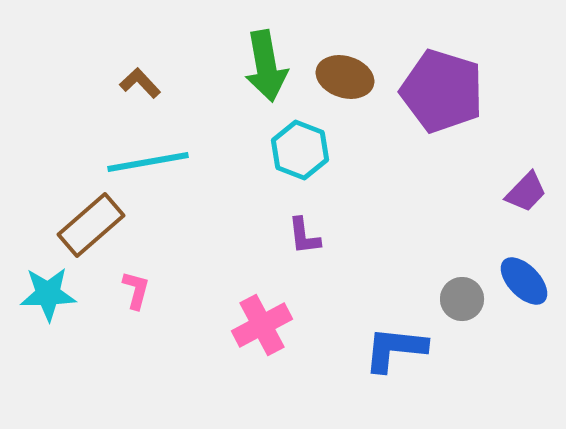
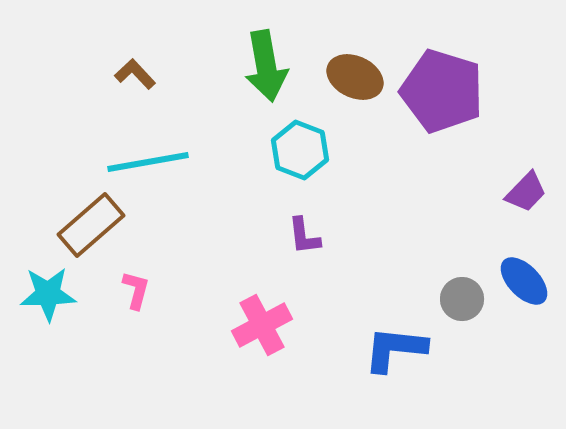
brown ellipse: moved 10 px right; rotated 8 degrees clockwise
brown L-shape: moved 5 px left, 9 px up
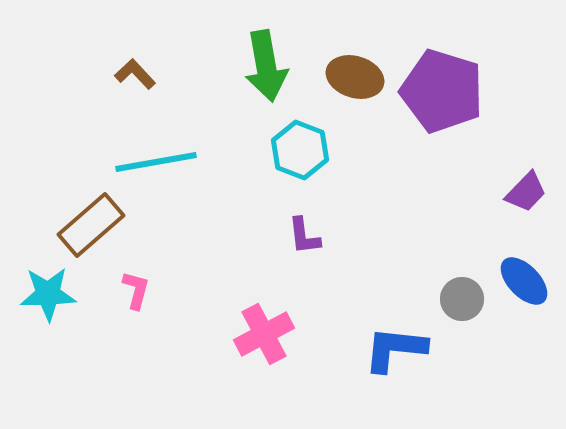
brown ellipse: rotated 8 degrees counterclockwise
cyan line: moved 8 px right
pink cross: moved 2 px right, 9 px down
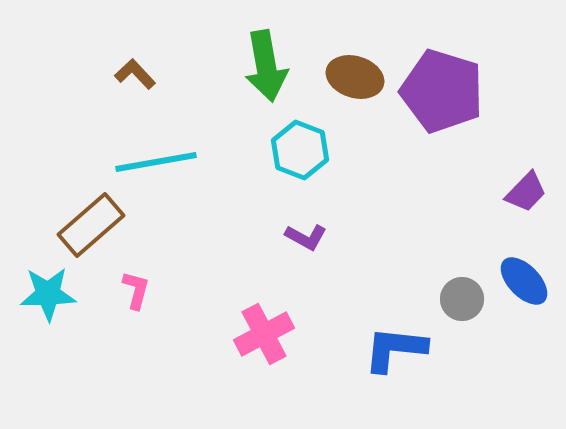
purple L-shape: moved 2 px right, 1 px down; rotated 54 degrees counterclockwise
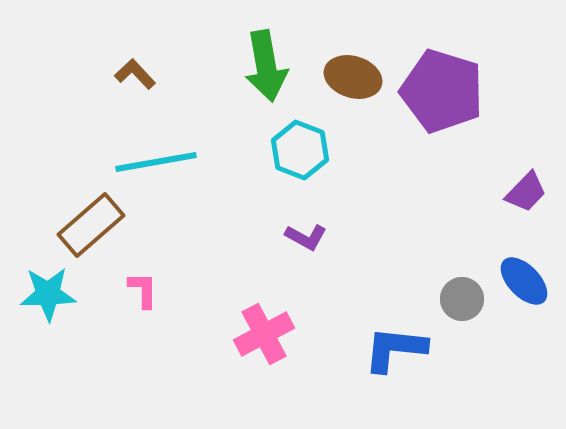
brown ellipse: moved 2 px left
pink L-shape: moved 7 px right; rotated 15 degrees counterclockwise
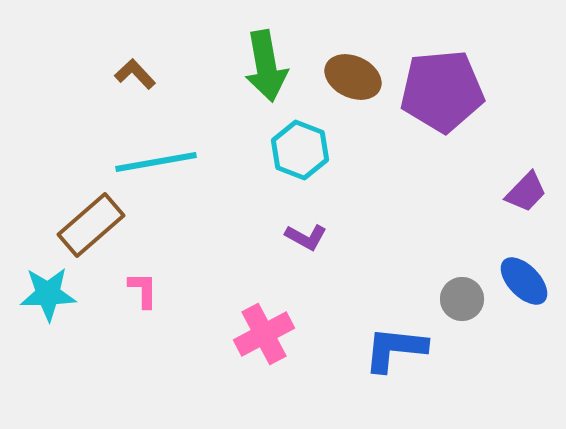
brown ellipse: rotated 8 degrees clockwise
purple pentagon: rotated 22 degrees counterclockwise
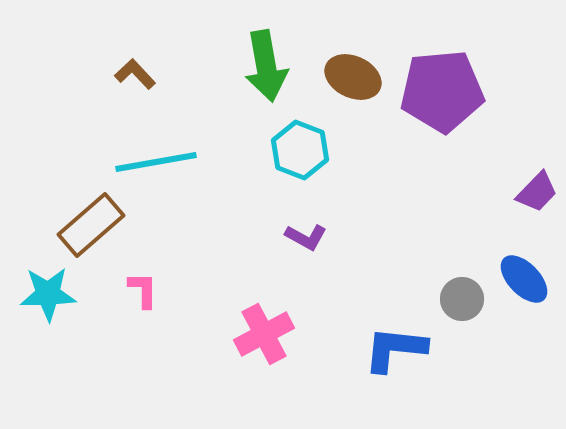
purple trapezoid: moved 11 px right
blue ellipse: moved 2 px up
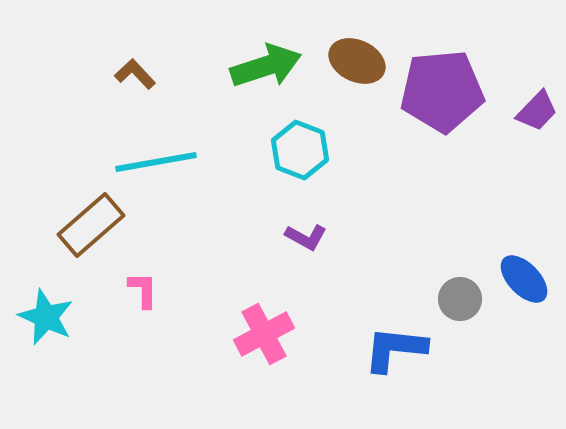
green arrow: rotated 98 degrees counterclockwise
brown ellipse: moved 4 px right, 16 px up
purple trapezoid: moved 81 px up
cyan star: moved 2 px left, 23 px down; rotated 26 degrees clockwise
gray circle: moved 2 px left
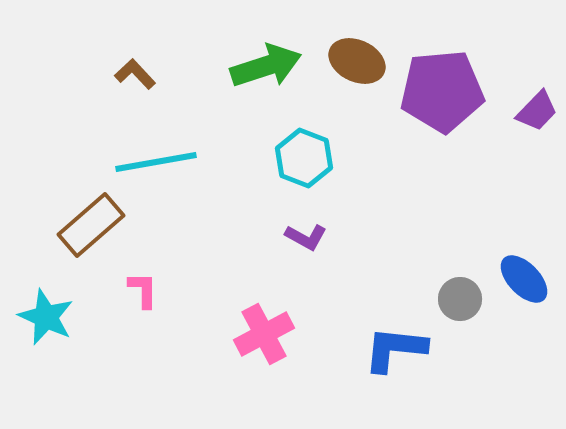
cyan hexagon: moved 4 px right, 8 px down
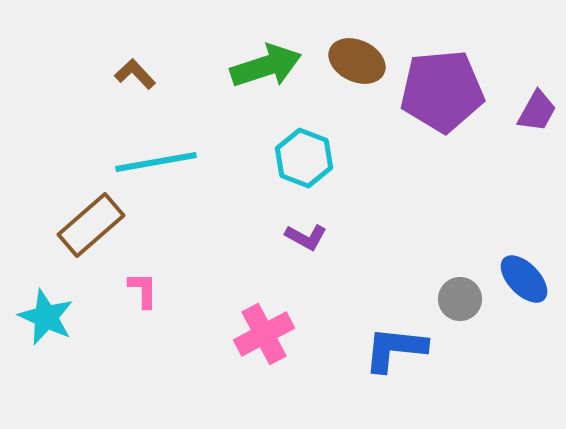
purple trapezoid: rotated 15 degrees counterclockwise
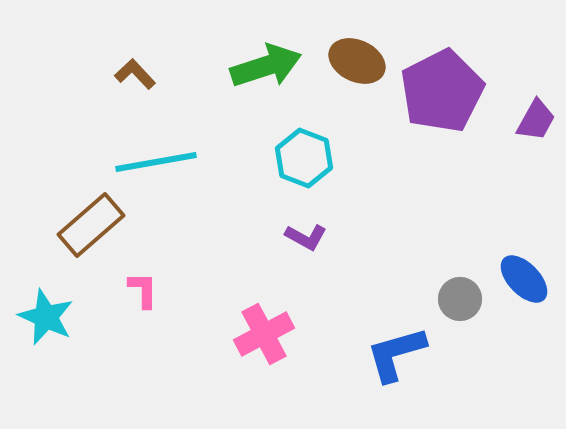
purple pentagon: rotated 22 degrees counterclockwise
purple trapezoid: moved 1 px left, 9 px down
blue L-shape: moved 1 px right, 5 px down; rotated 22 degrees counterclockwise
